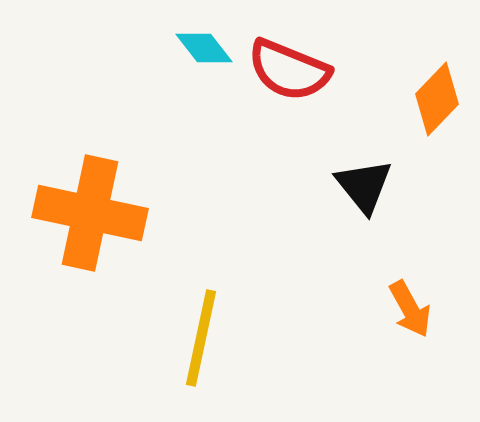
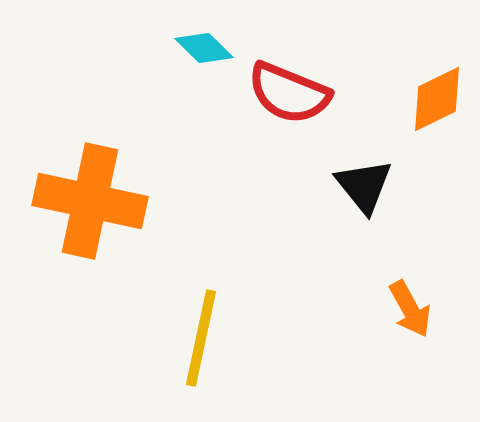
cyan diamond: rotated 8 degrees counterclockwise
red semicircle: moved 23 px down
orange diamond: rotated 20 degrees clockwise
orange cross: moved 12 px up
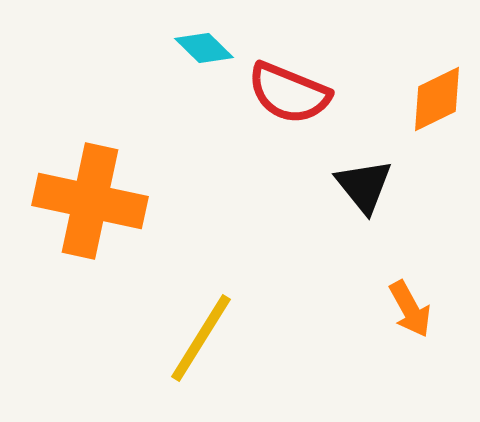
yellow line: rotated 20 degrees clockwise
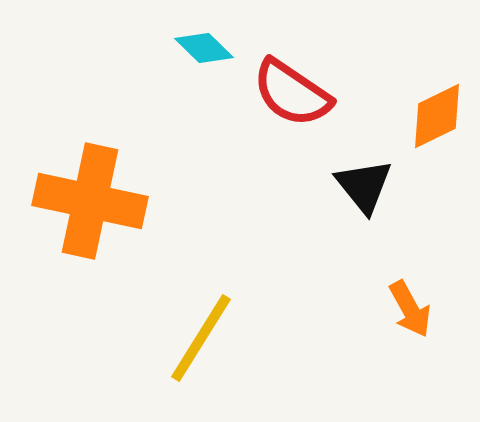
red semicircle: moved 3 px right; rotated 12 degrees clockwise
orange diamond: moved 17 px down
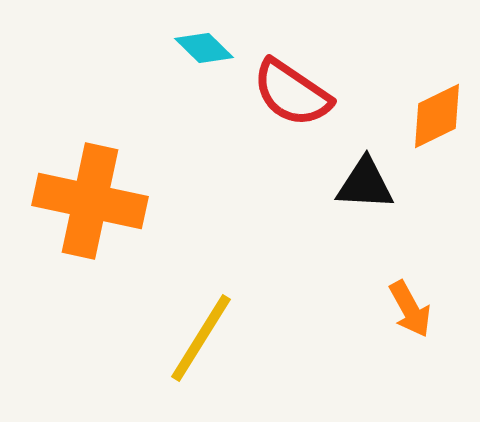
black triangle: moved 1 px right, 2 px up; rotated 48 degrees counterclockwise
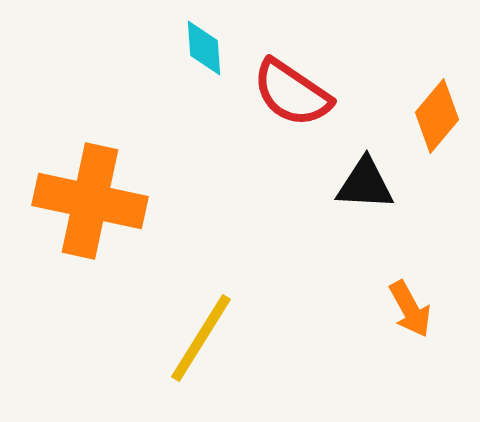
cyan diamond: rotated 42 degrees clockwise
orange diamond: rotated 24 degrees counterclockwise
